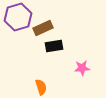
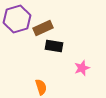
purple hexagon: moved 1 px left, 2 px down
black rectangle: rotated 18 degrees clockwise
pink star: rotated 14 degrees counterclockwise
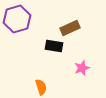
brown rectangle: moved 27 px right
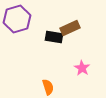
black rectangle: moved 9 px up
pink star: rotated 21 degrees counterclockwise
orange semicircle: moved 7 px right
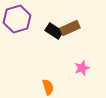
black rectangle: moved 6 px up; rotated 24 degrees clockwise
pink star: rotated 21 degrees clockwise
